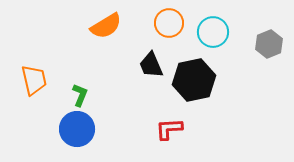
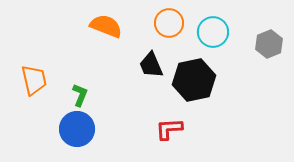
orange semicircle: rotated 128 degrees counterclockwise
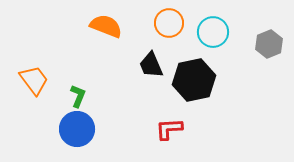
orange trapezoid: rotated 24 degrees counterclockwise
green L-shape: moved 2 px left, 1 px down
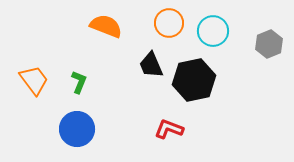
cyan circle: moved 1 px up
green L-shape: moved 1 px right, 14 px up
red L-shape: rotated 24 degrees clockwise
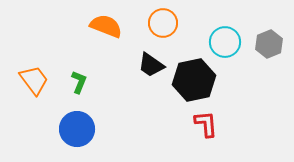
orange circle: moved 6 px left
cyan circle: moved 12 px right, 11 px down
black trapezoid: rotated 32 degrees counterclockwise
red L-shape: moved 37 px right, 5 px up; rotated 64 degrees clockwise
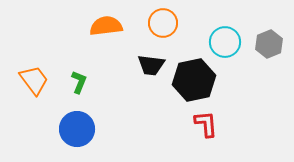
orange semicircle: rotated 28 degrees counterclockwise
black trapezoid: rotated 28 degrees counterclockwise
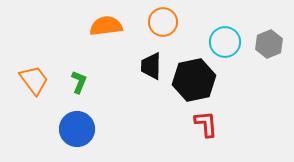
orange circle: moved 1 px up
black trapezoid: moved 1 px down; rotated 84 degrees clockwise
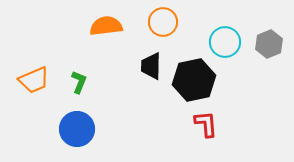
orange trapezoid: rotated 104 degrees clockwise
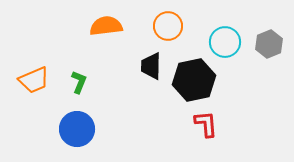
orange circle: moved 5 px right, 4 px down
